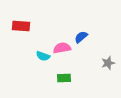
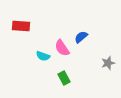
pink semicircle: rotated 114 degrees counterclockwise
green rectangle: rotated 64 degrees clockwise
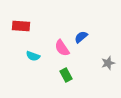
cyan semicircle: moved 10 px left
green rectangle: moved 2 px right, 3 px up
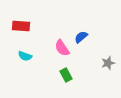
cyan semicircle: moved 8 px left
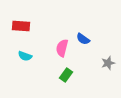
blue semicircle: moved 2 px right, 2 px down; rotated 104 degrees counterclockwise
pink semicircle: rotated 48 degrees clockwise
green rectangle: rotated 64 degrees clockwise
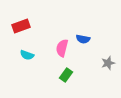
red rectangle: rotated 24 degrees counterclockwise
blue semicircle: rotated 24 degrees counterclockwise
cyan semicircle: moved 2 px right, 1 px up
